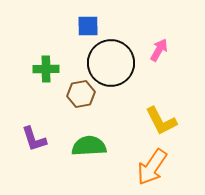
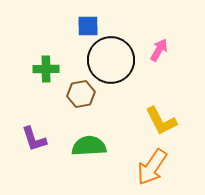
black circle: moved 3 px up
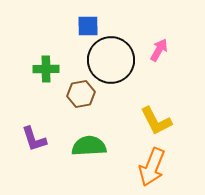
yellow L-shape: moved 5 px left
orange arrow: rotated 12 degrees counterclockwise
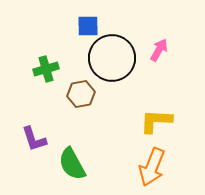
black circle: moved 1 px right, 2 px up
green cross: rotated 15 degrees counterclockwise
yellow L-shape: rotated 120 degrees clockwise
green semicircle: moved 17 px left, 18 px down; rotated 116 degrees counterclockwise
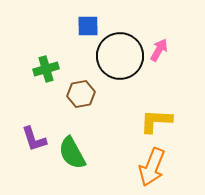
black circle: moved 8 px right, 2 px up
green semicircle: moved 11 px up
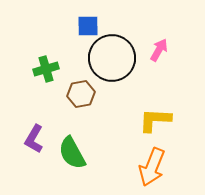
black circle: moved 8 px left, 2 px down
yellow L-shape: moved 1 px left, 1 px up
purple L-shape: rotated 48 degrees clockwise
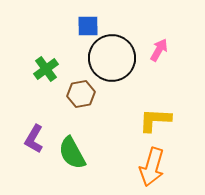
green cross: rotated 20 degrees counterclockwise
orange arrow: rotated 6 degrees counterclockwise
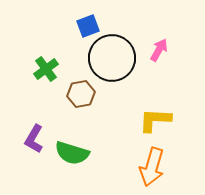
blue square: rotated 20 degrees counterclockwise
green semicircle: rotated 44 degrees counterclockwise
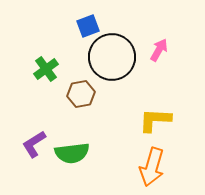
black circle: moved 1 px up
purple L-shape: moved 5 px down; rotated 28 degrees clockwise
green semicircle: rotated 24 degrees counterclockwise
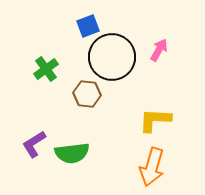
brown hexagon: moved 6 px right; rotated 16 degrees clockwise
